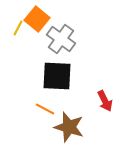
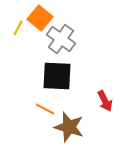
orange square: moved 3 px right, 1 px up
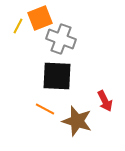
orange square: rotated 30 degrees clockwise
yellow line: moved 2 px up
gray cross: rotated 16 degrees counterclockwise
brown star: moved 8 px right, 6 px up
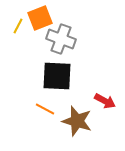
red arrow: rotated 35 degrees counterclockwise
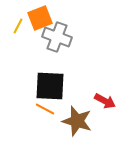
gray cross: moved 4 px left, 2 px up
black square: moved 7 px left, 10 px down
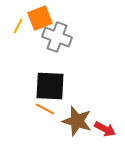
red arrow: moved 28 px down
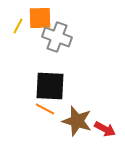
orange square: rotated 20 degrees clockwise
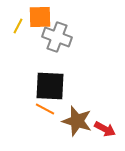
orange square: moved 1 px up
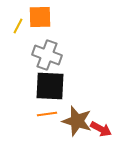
gray cross: moved 10 px left, 18 px down
orange line: moved 2 px right, 5 px down; rotated 36 degrees counterclockwise
red arrow: moved 4 px left
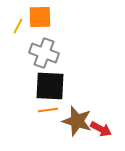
gray cross: moved 3 px left, 2 px up
orange line: moved 1 px right, 4 px up
